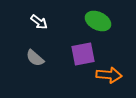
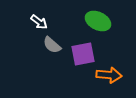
gray semicircle: moved 17 px right, 13 px up
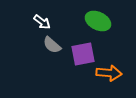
white arrow: moved 3 px right
orange arrow: moved 2 px up
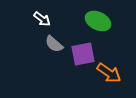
white arrow: moved 3 px up
gray semicircle: moved 2 px right, 1 px up
orange arrow: rotated 30 degrees clockwise
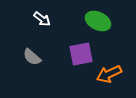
gray semicircle: moved 22 px left, 13 px down
purple square: moved 2 px left
orange arrow: moved 1 px down; rotated 120 degrees clockwise
